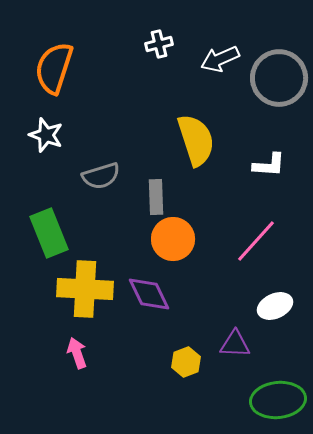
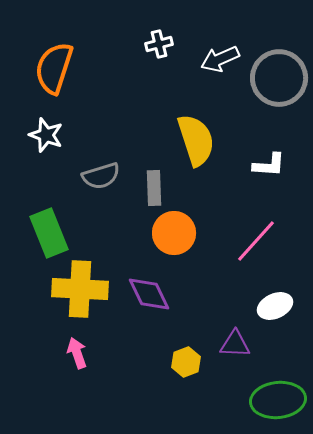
gray rectangle: moved 2 px left, 9 px up
orange circle: moved 1 px right, 6 px up
yellow cross: moved 5 px left
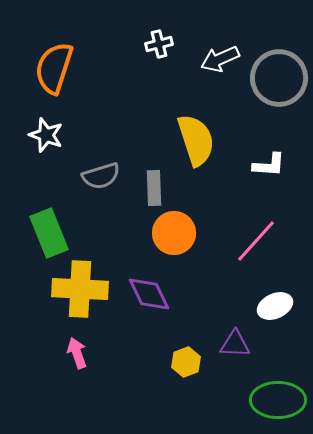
green ellipse: rotated 6 degrees clockwise
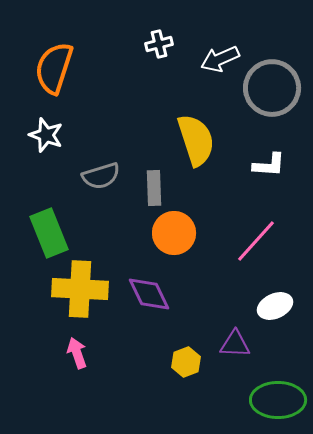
gray circle: moved 7 px left, 10 px down
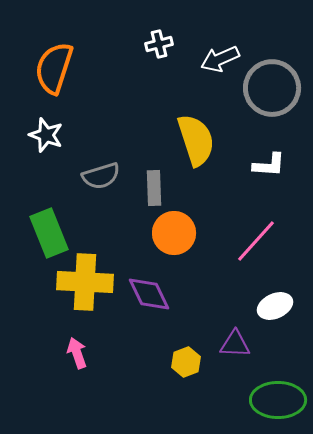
yellow cross: moved 5 px right, 7 px up
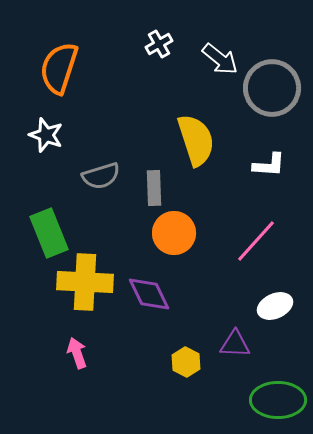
white cross: rotated 16 degrees counterclockwise
white arrow: rotated 117 degrees counterclockwise
orange semicircle: moved 5 px right
yellow hexagon: rotated 12 degrees counterclockwise
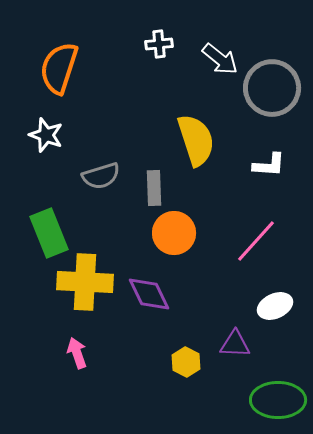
white cross: rotated 24 degrees clockwise
